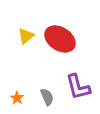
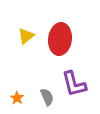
red ellipse: rotated 64 degrees clockwise
purple L-shape: moved 4 px left, 3 px up
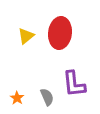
red ellipse: moved 6 px up
purple L-shape: rotated 8 degrees clockwise
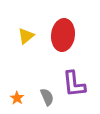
red ellipse: moved 3 px right, 2 px down
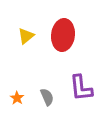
purple L-shape: moved 7 px right, 4 px down
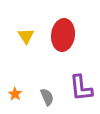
yellow triangle: rotated 24 degrees counterclockwise
orange star: moved 2 px left, 4 px up
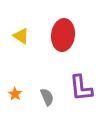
yellow triangle: moved 5 px left; rotated 24 degrees counterclockwise
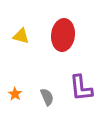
yellow triangle: rotated 18 degrees counterclockwise
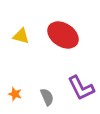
red ellipse: rotated 64 degrees counterclockwise
purple L-shape: rotated 20 degrees counterclockwise
orange star: rotated 16 degrees counterclockwise
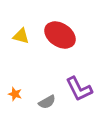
red ellipse: moved 3 px left
purple L-shape: moved 2 px left, 1 px down
gray semicircle: moved 5 px down; rotated 84 degrees clockwise
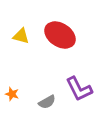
orange star: moved 3 px left
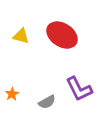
red ellipse: moved 2 px right
orange star: rotated 24 degrees clockwise
